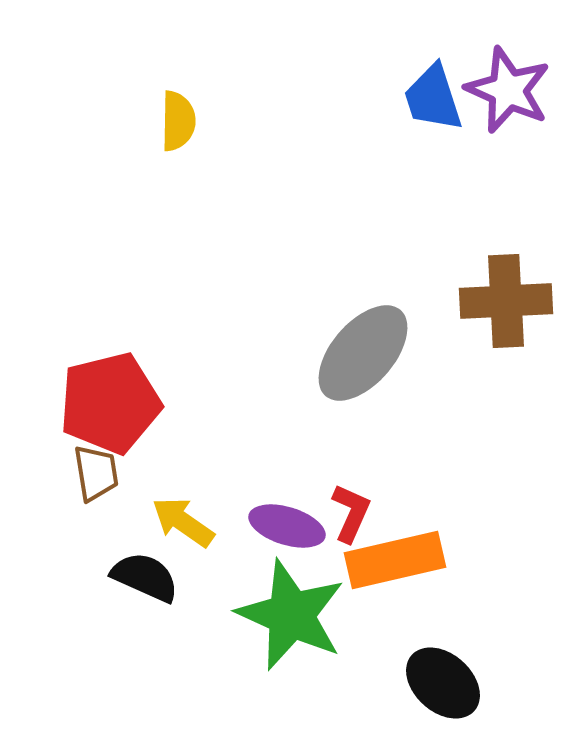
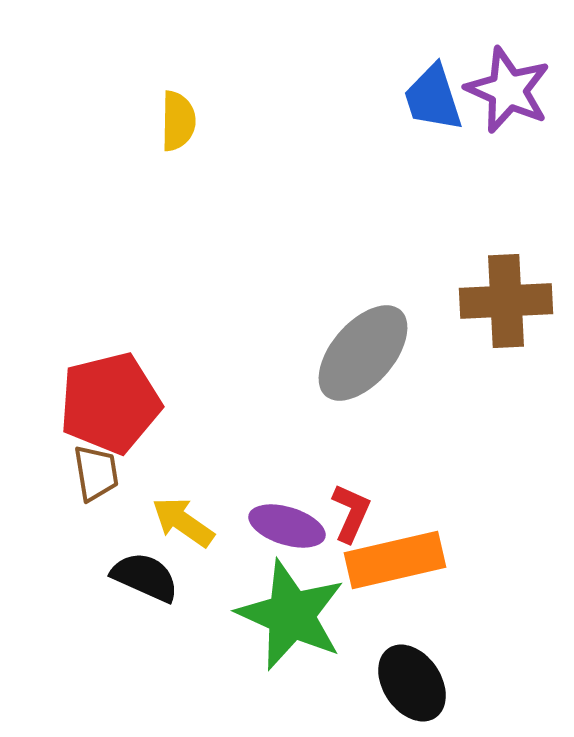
black ellipse: moved 31 px left; rotated 14 degrees clockwise
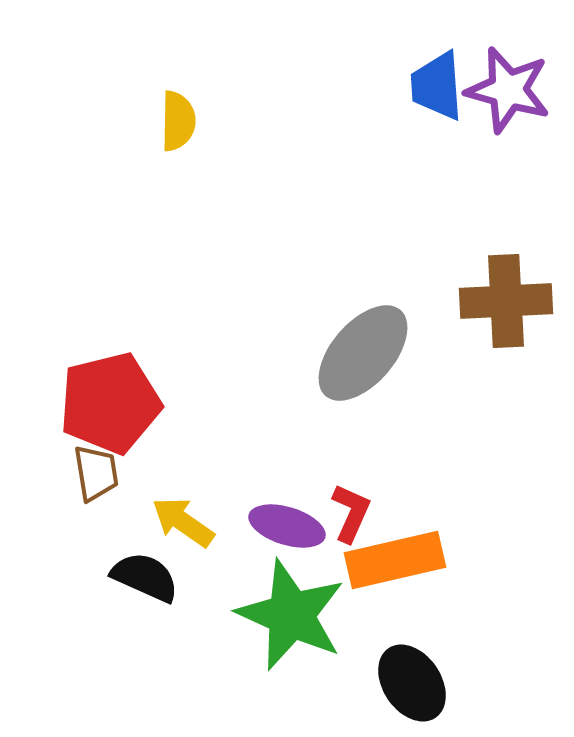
purple star: rotated 8 degrees counterclockwise
blue trapezoid: moved 4 px right, 12 px up; rotated 14 degrees clockwise
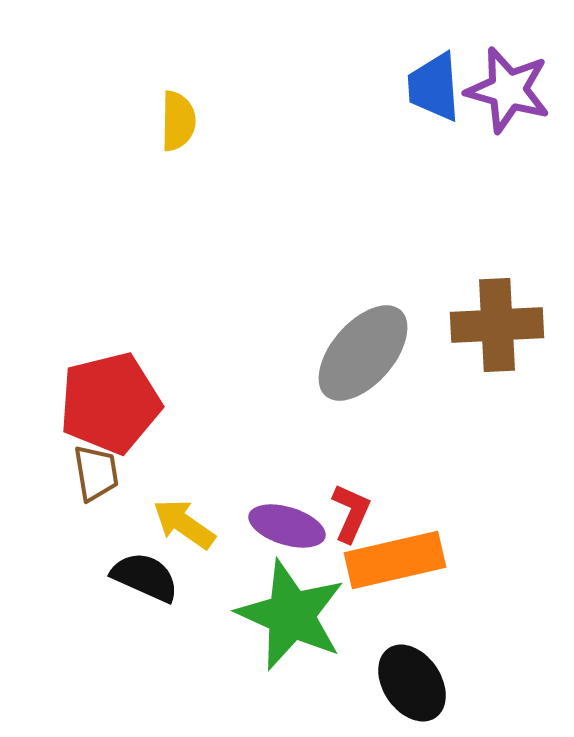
blue trapezoid: moved 3 px left, 1 px down
brown cross: moved 9 px left, 24 px down
yellow arrow: moved 1 px right, 2 px down
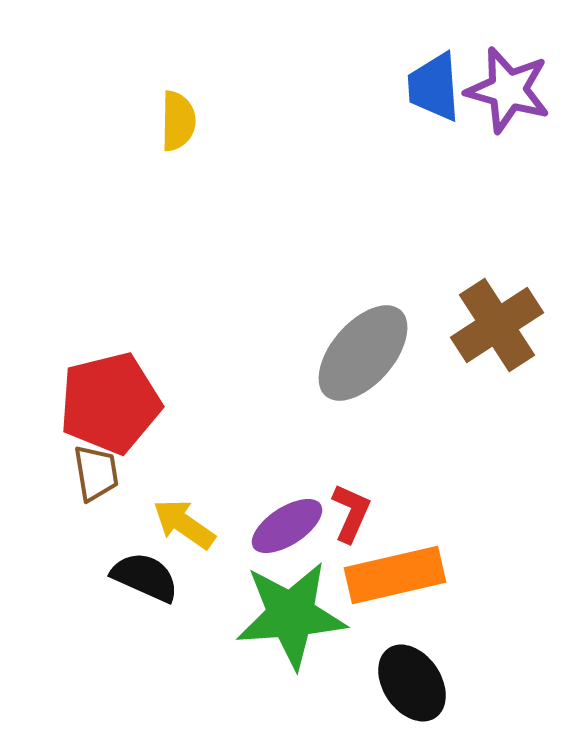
brown cross: rotated 30 degrees counterclockwise
purple ellipse: rotated 50 degrees counterclockwise
orange rectangle: moved 15 px down
green star: rotated 28 degrees counterclockwise
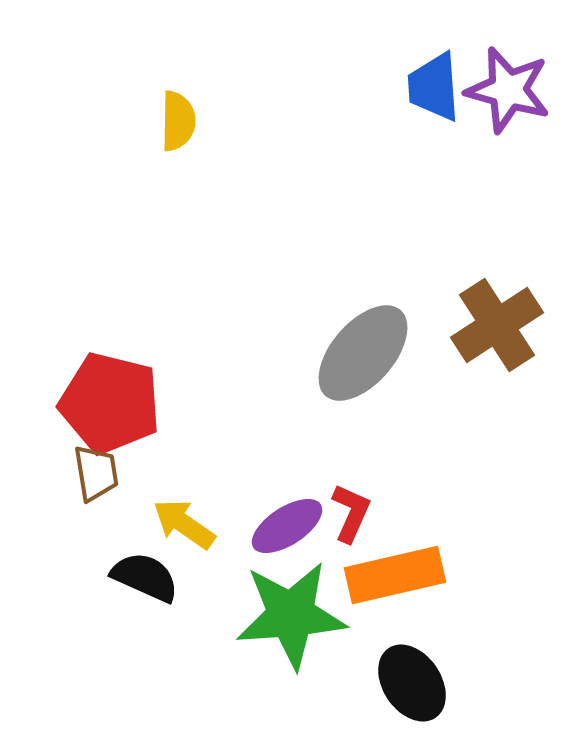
red pentagon: rotated 28 degrees clockwise
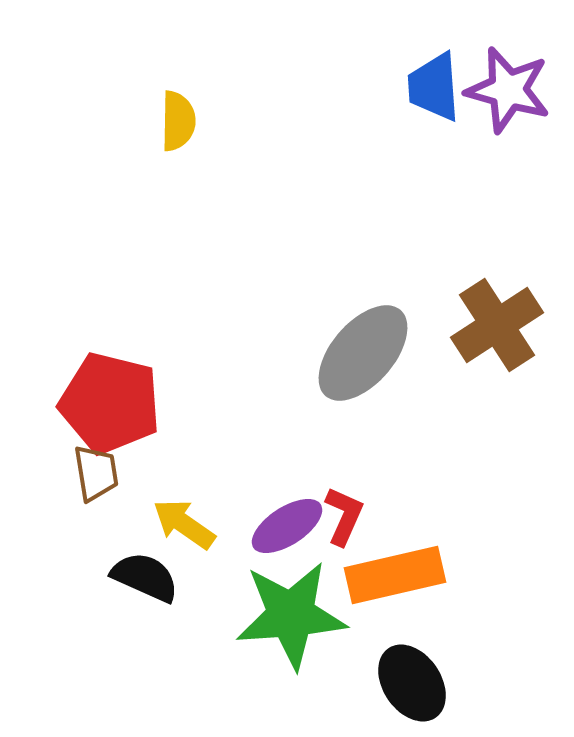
red L-shape: moved 7 px left, 3 px down
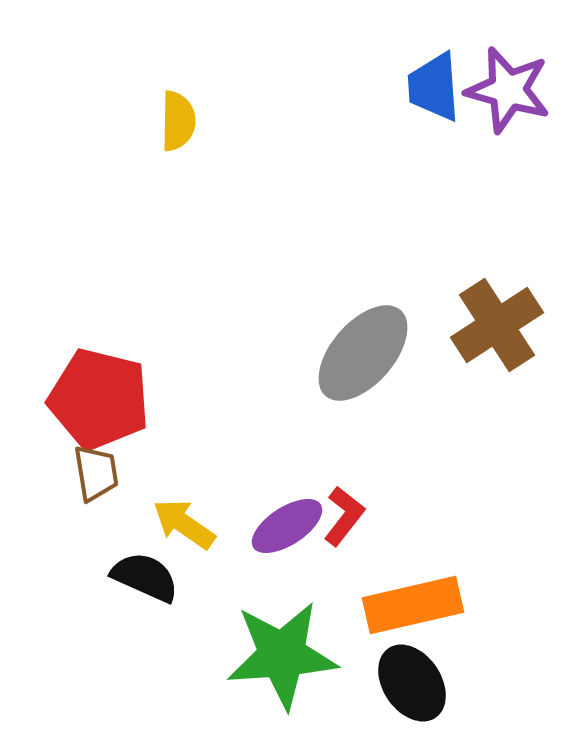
red pentagon: moved 11 px left, 4 px up
red L-shape: rotated 14 degrees clockwise
orange rectangle: moved 18 px right, 30 px down
green star: moved 9 px left, 40 px down
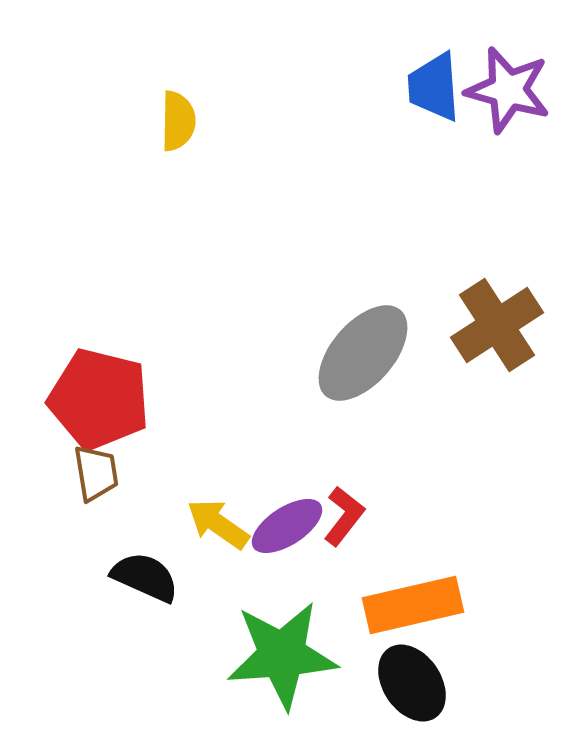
yellow arrow: moved 34 px right
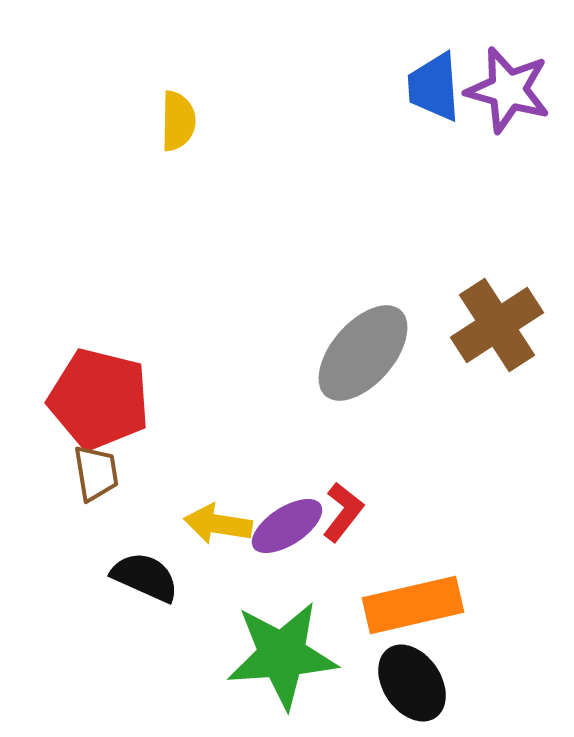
red L-shape: moved 1 px left, 4 px up
yellow arrow: rotated 26 degrees counterclockwise
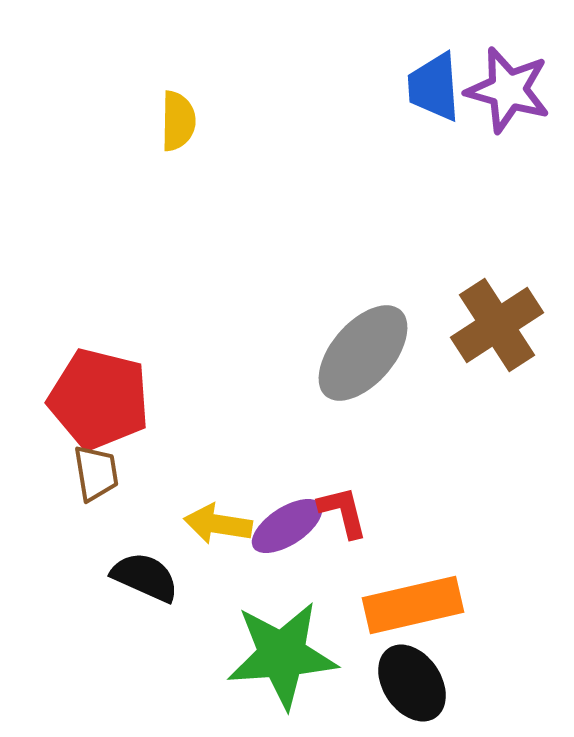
red L-shape: rotated 52 degrees counterclockwise
